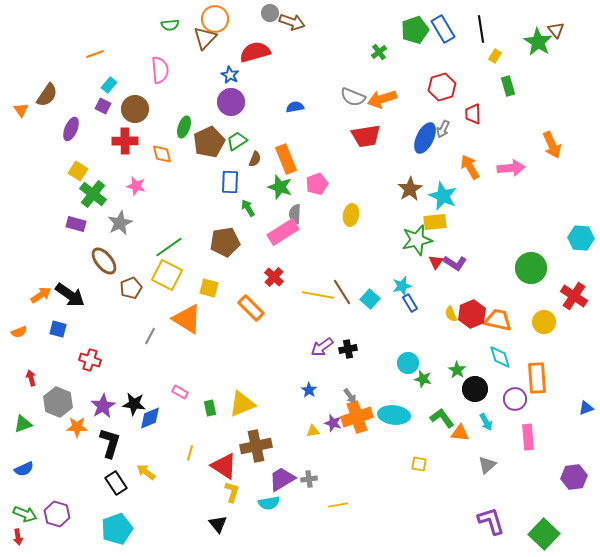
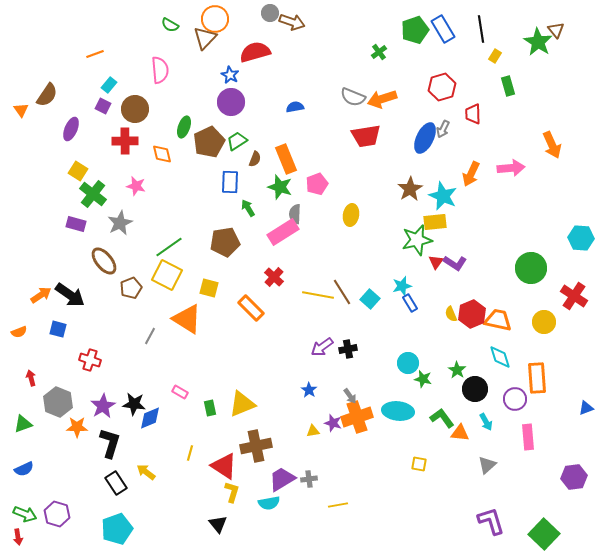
green semicircle at (170, 25): rotated 36 degrees clockwise
orange arrow at (470, 167): moved 1 px right, 7 px down; rotated 125 degrees counterclockwise
cyan ellipse at (394, 415): moved 4 px right, 4 px up
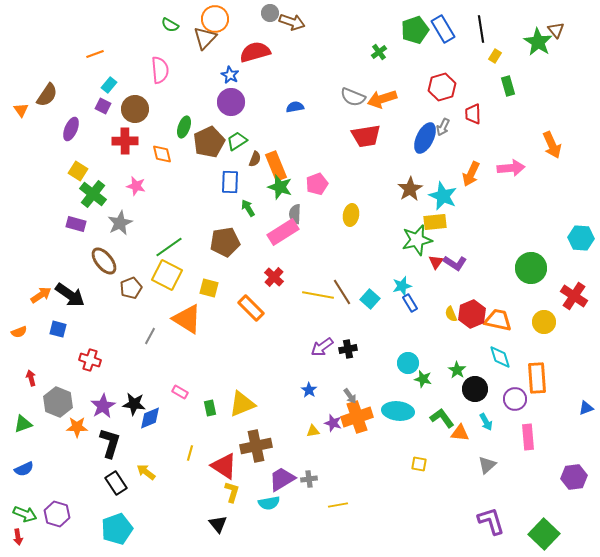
gray arrow at (443, 129): moved 2 px up
orange rectangle at (286, 159): moved 10 px left, 7 px down
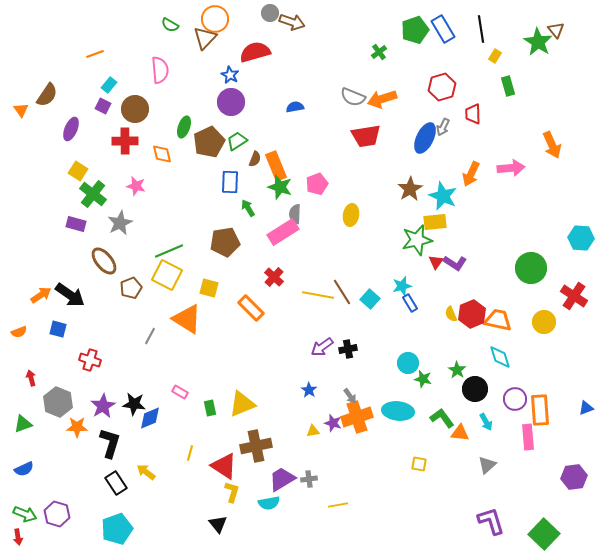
green line at (169, 247): moved 4 px down; rotated 12 degrees clockwise
orange rectangle at (537, 378): moved 3 px right, 32 px down
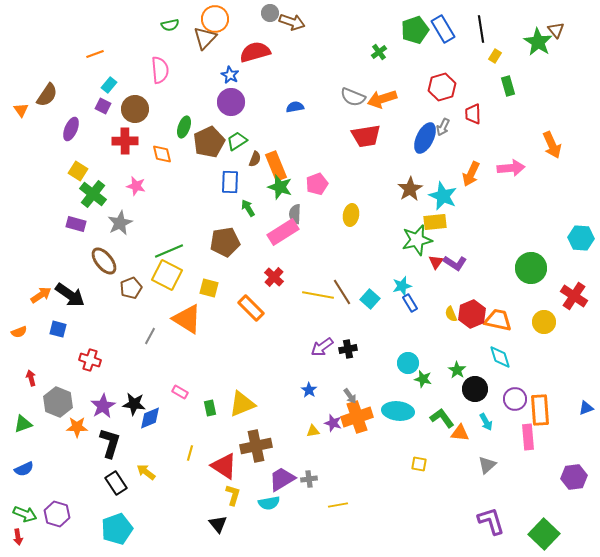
green semicircle at (170, 25): rotated 42 degrees counterclockwise
yellow L-shape at (232, 492): moved 1 px right, 3 px down
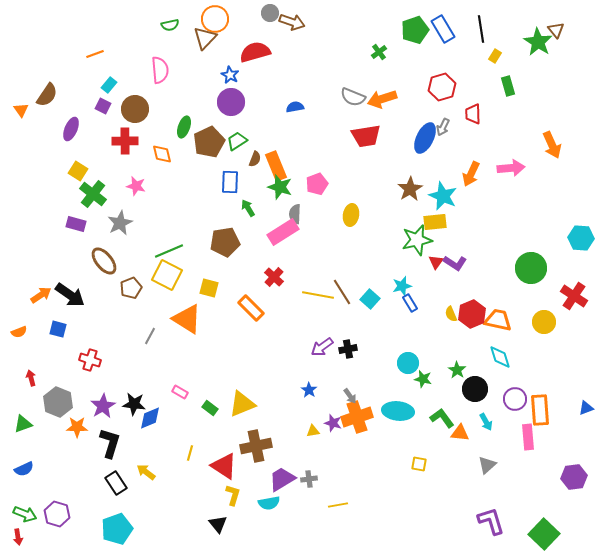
green rectangle at (210, 408): rotated 42 degrees counterclockwise
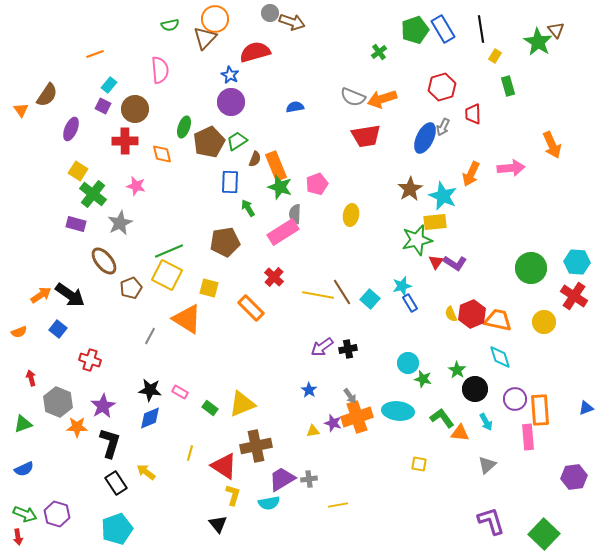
cyan hexagon at (581, 238): moved 4 px left, 24 px down
blue square at (58, 329): rotated 24 degrees clockwise
black star at (134, 404): moved 16 px right, 14 px up
